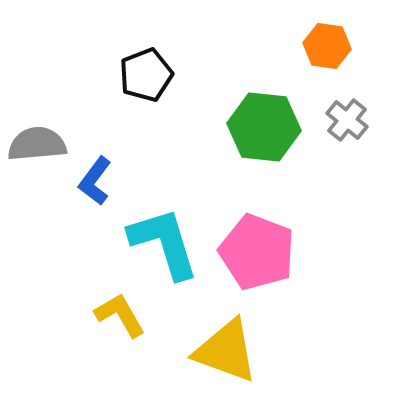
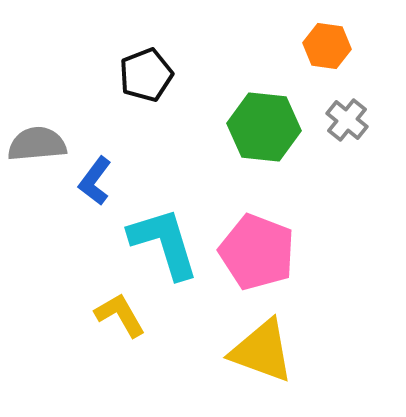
yellow triangle: moved 36 px right
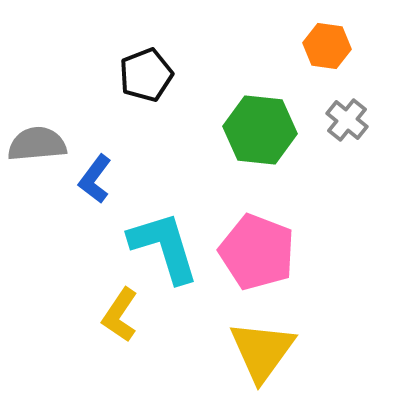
green hexagon: moved 4 px left, 3 px down
blue L-shape: moved 2 px up
cyan L-shape: moved 4 px down
yellow L-shape: rotated 116 degrees counterclockwise
yellow triangle: rotated 46 degrees clockwise
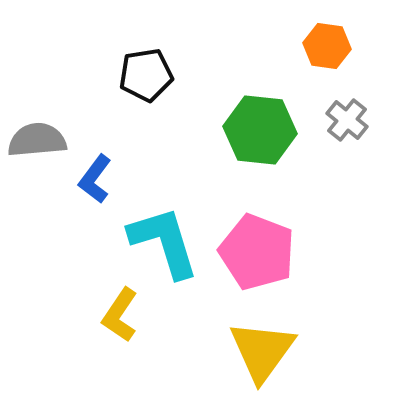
black pentagon: rotated 12 degrees clockwise
gray semicircle: moved 4 px up
cyan L-shape: moved 5 px up
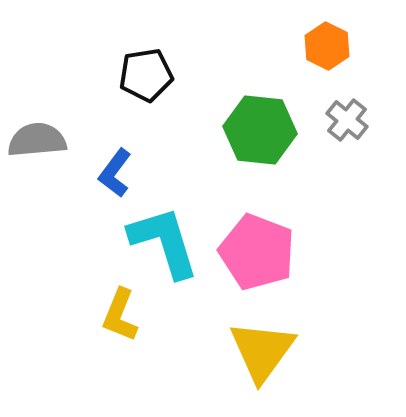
orange hexagon: rotated 18 degrees clockwise
blue L-shape: moved 20 px right, 6 px up
yellow L-shape: rotated 12 degrees counterclockwise
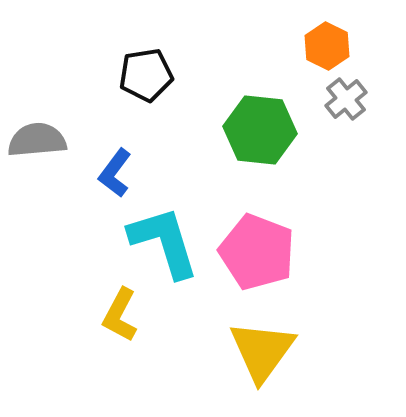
gray cross: moved 1 px left, 21 px up; rotated 12 degrees clockwise
yellow L-shape: rotated 6 degrees clockwise
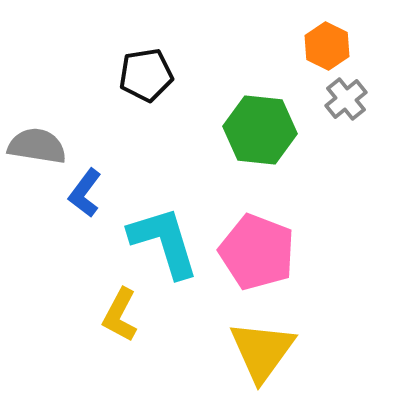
gray semicircle: moved 6 px down; rotated 14 degrees clockwise
blue L-shape: moved 30 px left, 20 px down
